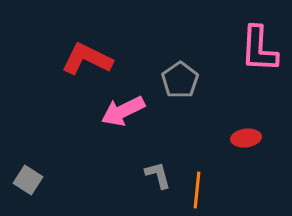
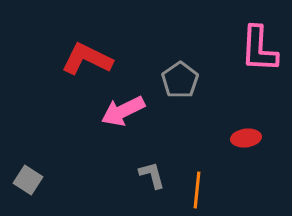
gray L-shape: moved 6 px left
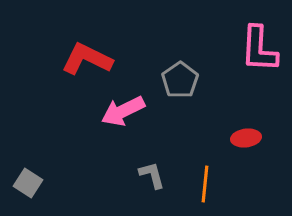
gray square: moved 3 px down
orange line: moved 8 px right, 6 px up
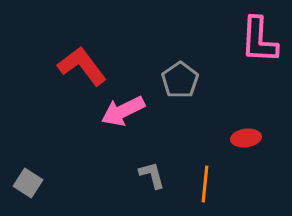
pink L-shape: moved 9 px up
red L-shape: moved 5 px left, 7 px down; rotated 27 degrees clockwise
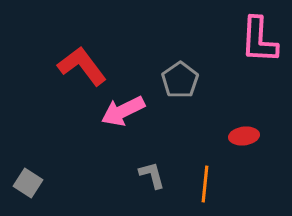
red ellipse: moved 2 px left, 2 px up
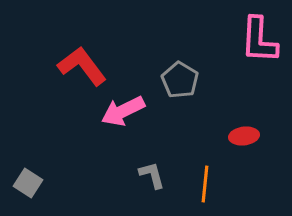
gray pentagon: rotated 6 degrees counterclockwise
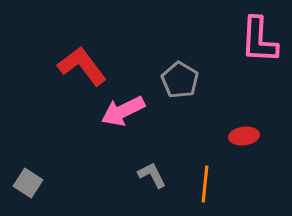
gray L-shape: rotated 12 degrees counterclockwise
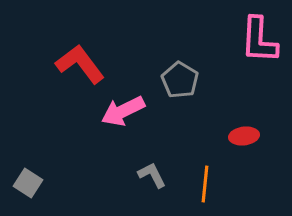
red L-shape: moved 2 px left, 2 px up
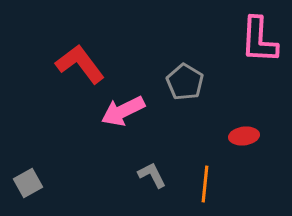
gray pentagon: moved 5 px right, 2 px down
gray square: rotated 28 degrees clockwise
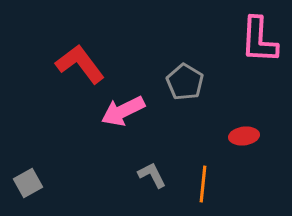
orange line: moved 2 px left
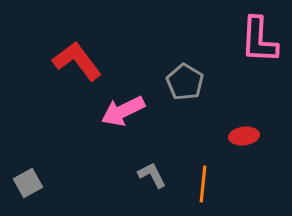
red L-shape: moved 3 px left, 3 px up
